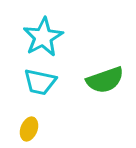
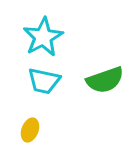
cyan trapezoid: moved 4 px right, 1 px up
yellow ellipse: moved 1 px right, 1 px down
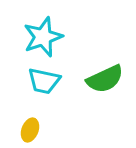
cyan star: rotated 9 degrees clockwise
green semicircle: moved 1 px up; rotated 6 degrees counterclockwise
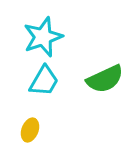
cyan trapezoid: rotated 72 degrees counterclockwise
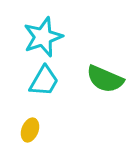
green semicircle: rotated 48 degrees clockwise
